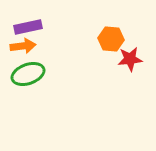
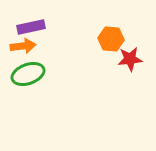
purple rectangle: moved 3 px right
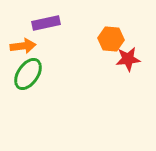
purple rectangle: moved 15 px right, 4 px up
red star: moved 2 px left
green ellipse: rotated 36 degrees counterclockwise
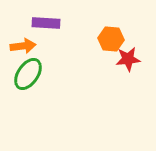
purple rectangle: rotated 16 degrees clockwise
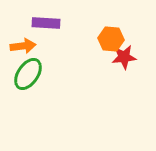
red star: moved 4 px left, 2 px up
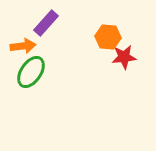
purple rectangle: rotated 52 degrees counterclockwise
orange hexagon: moved 3 px left, 2 px up
green ellipse: moved 3 px right, 2 px up
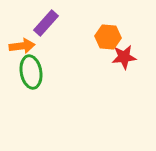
orange arrow: moved 1 px left
green ellipse: rotated 44 degrees counterclockwise
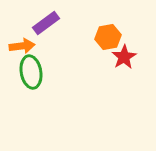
purple rectangle: rotated 12 degrees clockwise
orange hexagon: rotated 15 degrees counterclockwise
red star: rotated 25 degrees counterclockwise
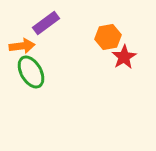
green ellipse: rotated 20 degrees counterclockwise
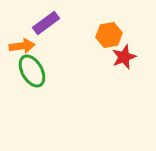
orange hexagon: moved 1 px right, 2 px up
red star: rotated 10 degrees clockwise
green ellipse: moved 1 px right, 1 px up
